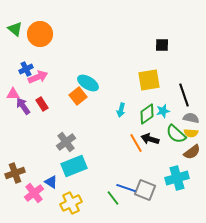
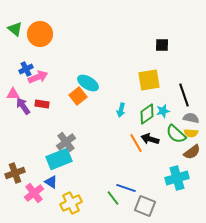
red rectangle: rotated 48 degrees counterclockwise
cyan rectangle: moved 15 px left, 7 px up
gray square: moved 16 px down
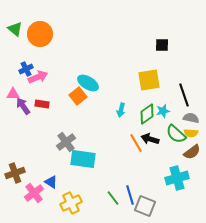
cyan rectangle: moved 24 px right; rotated 30 degrees clockwise
blue line: moved 4 px right, 7 px down; rotated 54 degrees clockwise
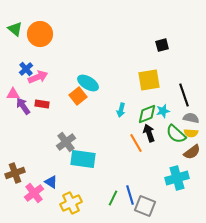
black square: rotated 16 degrees counterclockwise
blue cross: rotated 16 degrees counterclockwise
green diamond: rotated 15 degrees clockwise
black arrow: moved 1 px left, 6 px up; rotated 54 degrees clockwise
green line: rotated 63 degrees clockwise
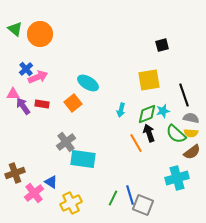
orange square: moved 5 px left, 7 px down
gray square: moved 2 px left, 1 px up
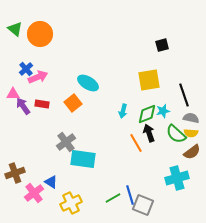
cyan arrow: moved 2 px right, 1 px down
green line: rotated 35 degrees clockwise
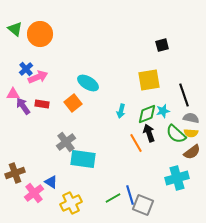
cyan arrow: moved 2 px left
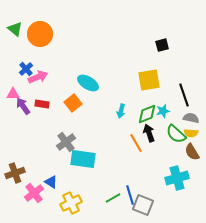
brown semicircle: rotated 96 degrees clockwise
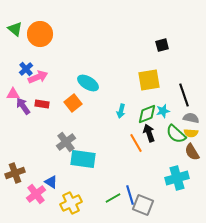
pink cross: moved 2 px right, 1 px down
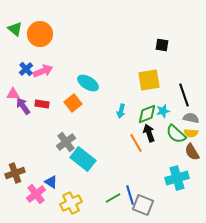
black square: rotated 24 degrees clockwise
pink arrow: moved 5 px right, 6 px up
cyan rectangle: rotated 30 degrees clockwise
